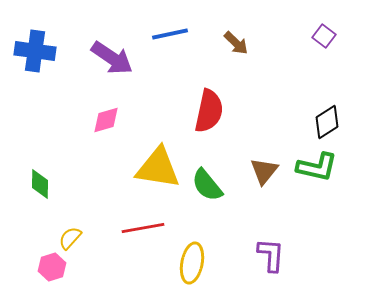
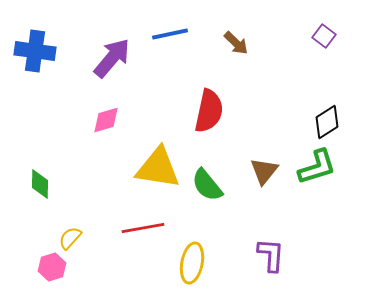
purple arrow: rotated 84 degrees counterclockwise
green L-shape: rotated 30 degrees counterclockwise
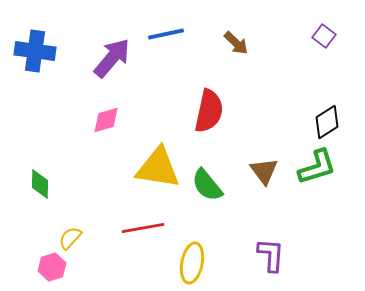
blue line: moved 4 px left
brown triangle: rotated 16 degrees counterclockwise
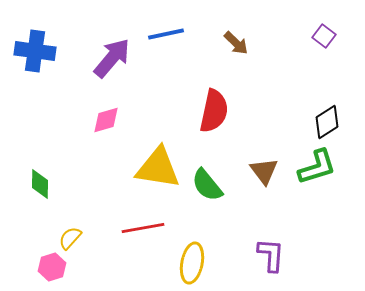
red semicircle: moved 5 px right
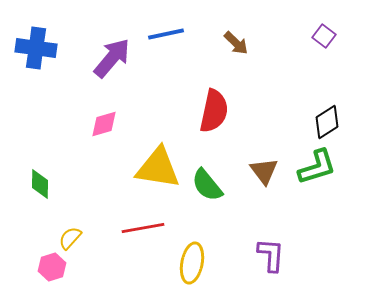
blue cross: moved 1 px right, 3 px up
pink diamond: moved 2 px left, 4 px down
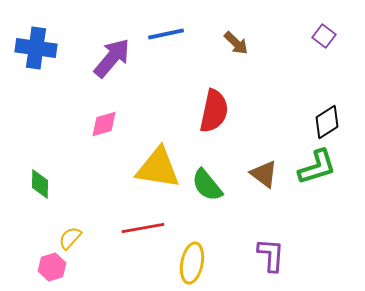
brown triangle: moved 3 px down; rotated 16 degrees counterclockwise
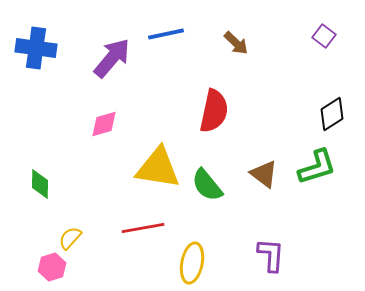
black diamond: moved 5 px right, 8 px up
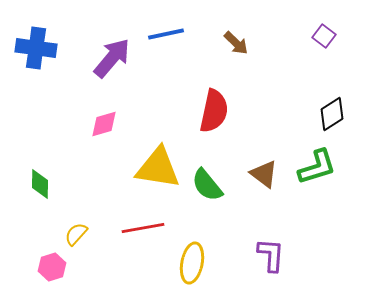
yellow semicircle: moved 6 px right, 4 px up
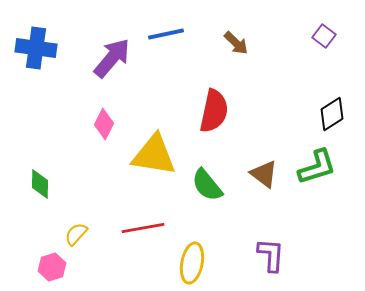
pink diamond: rotated 48 degrees counterclockwise
yellow triangle: moved 4 px left, 13 px up
